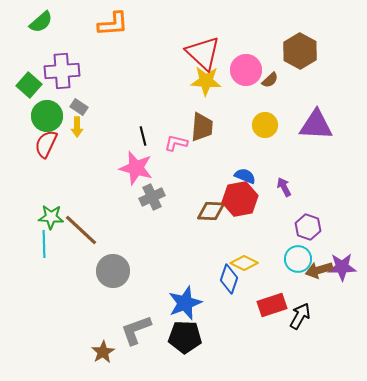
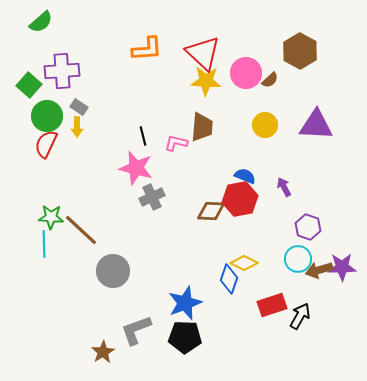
orange L-shape: moved 34 px right, 25 px down
pink circle: moved 3 px down
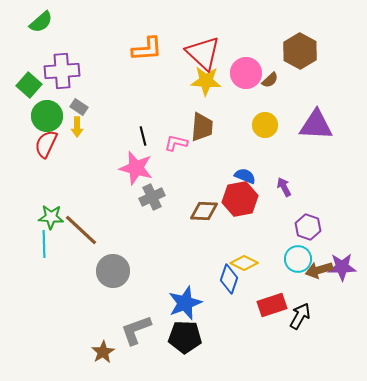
brown diamond: moved 7 px left
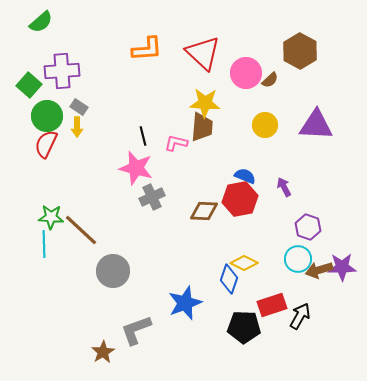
yellow star: moved 1 px left, 22 px down
black pentagon: moved 59 px right, 10 px up
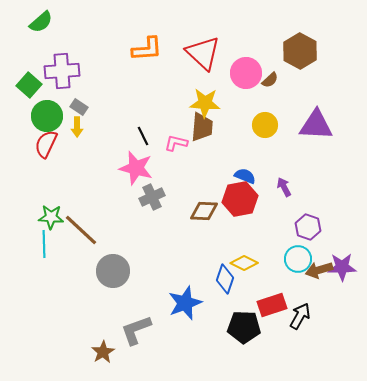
black line: rotated 12 degrees counterclockwise
blue diamond: moved 4 px left
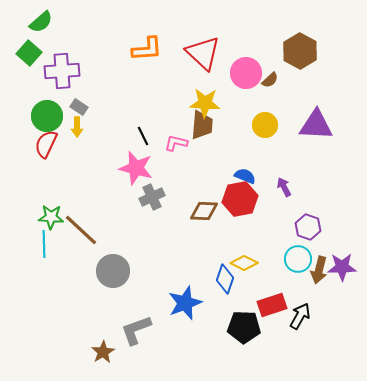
green square: moved 32 px up
brown trapezoid: moved 2 px up
brown arrow: rotated 60 degrees counterclockwise
